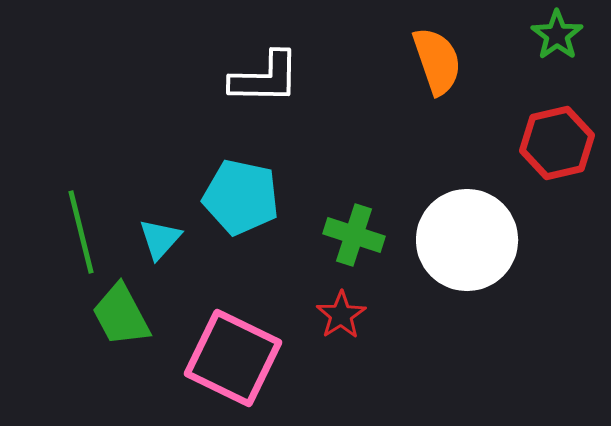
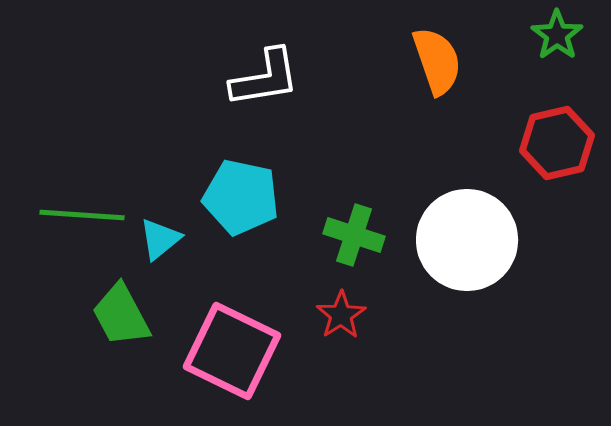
white L-shape: rotated 10 degrees counterclockwise
green line: moved 1 px right, 17 px up; rotated 72 degrees counterclockwise
cyan triangle: rotated 9 degrees clockwise
pink square: moved 1 px left, 7 px up
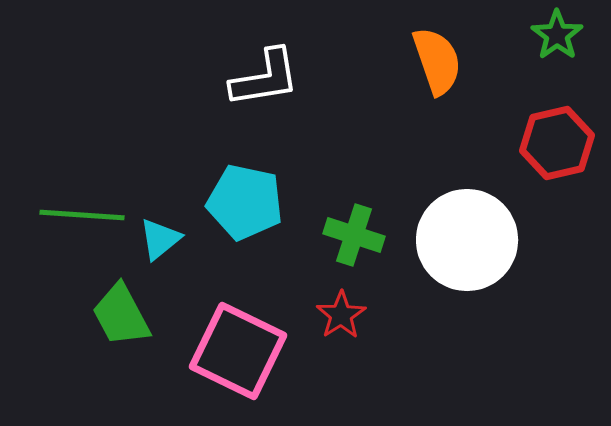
cyan pentagon: moved 4 px right, 5 px down
pink square: moved 6 px right
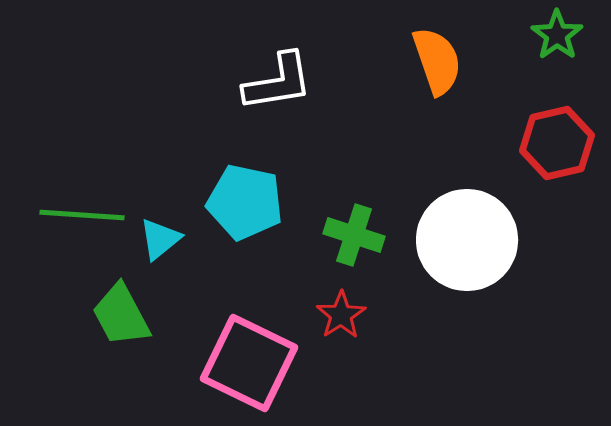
white L-shape: moved 13 px right, 4 px down
pink square: moved 11 px right, 12 px down
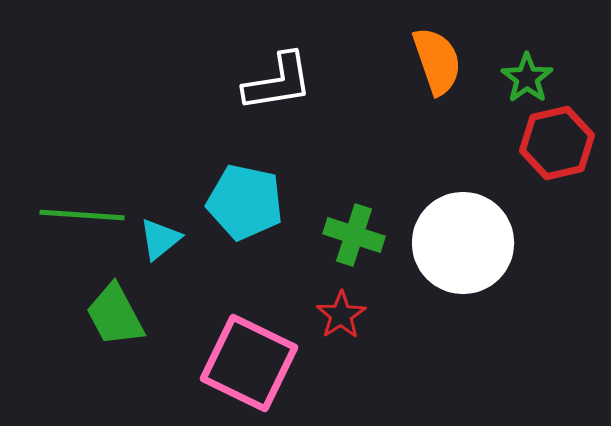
green star: moved 30 px left, 43 px down
white circle: moved 4 px left, 3 px down
green trapezoid: moved 6 px left
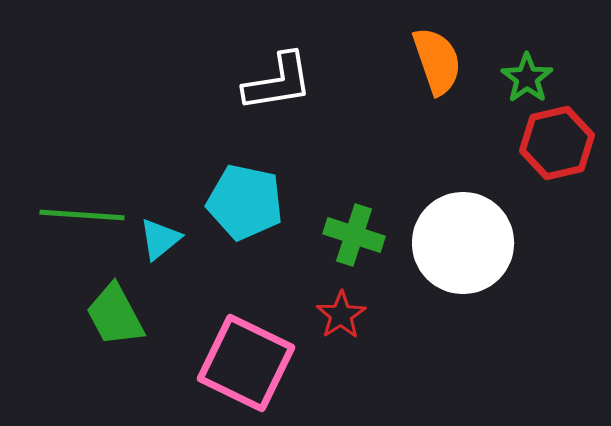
pink square: moved 3 px left
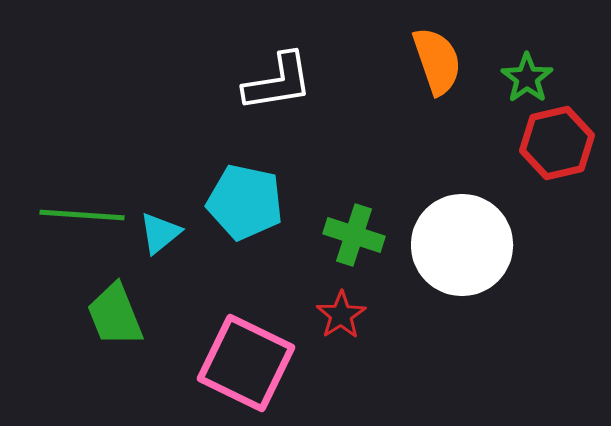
cyan triangle: moved 6 px up
white circle: moved 1 px left, 2 px down
green trapezoid: rotated 6 degrees clockwise
